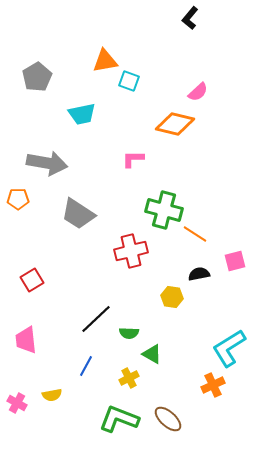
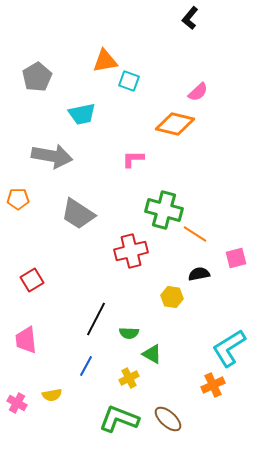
gray arrow: moved 5 px right, 7 px up
pink square: moved 1 px right, 3 px up
black line: rotated 20 degrees counterclockwise
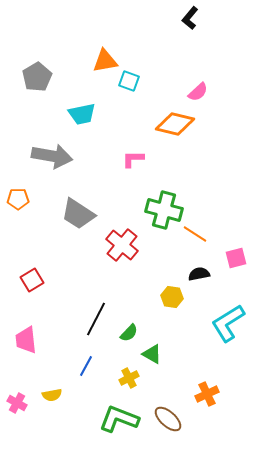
red cross: moved 9 px left, 6 px up; rotated 36 degrees counterclockwise
green semicircle: rotated 48 degrees counterclockwise
cyan L-shape: moved 1 px left, 25 px up
orange cross: moved 6 px left, 9 px down
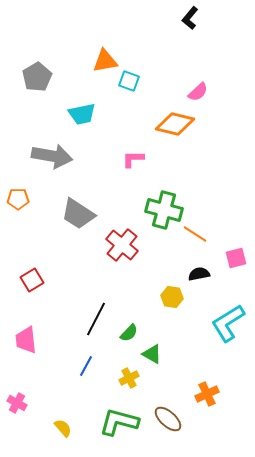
yellow semicircle: moved 11 px right, 33 px down; rotated 120 degrees counterclockwise
green L-shape: moved 3 px down; rotated 6 degrees counterclockwise
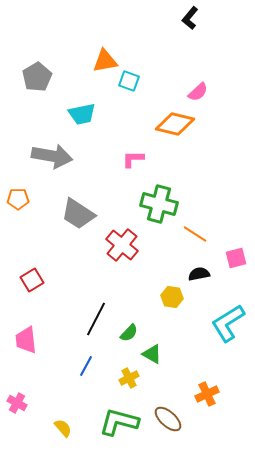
green cross: moved 5 px left, 6 px up
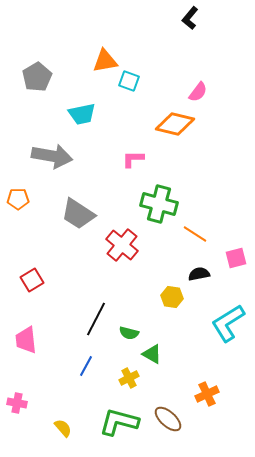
pink semicircle: rotated 10 degrees counterclockwise
green semicircle: rotated 60 degrees clockwise
pink cross: rotated 18 degrees counterclockwise
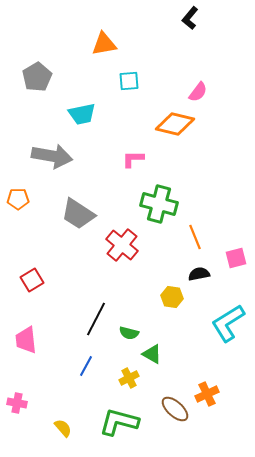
orange triangle: moved 1 px left, 17 px up
cyan square: rotated 25 degrees counterclockwise
orange line: moved 3 px down; rotated 35 degrees clockwise
brown ellipse: moved 7 px right, 10 px up
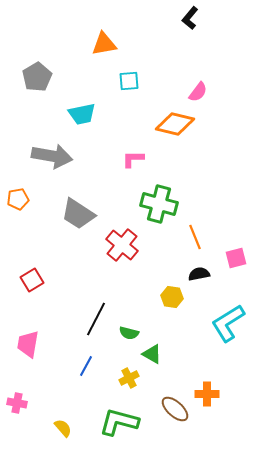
orange pentagon: rotated 10 degrees counterclockwise
pink trapezoid: moved 2 px right, 4 px down; rotated 16 degrees clockwise
orange cross: rotated 25 degrees clockwise
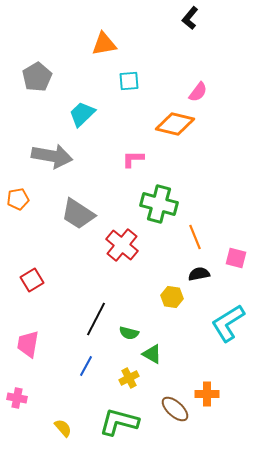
cyan trapezoid: rotated 148 degrees clockwise
pink square: rotated 30 degrees clockwise
pink cross: moved 5 px up
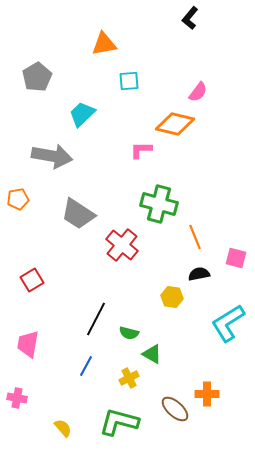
pink L-shape: moved 8 px right, 9 px up
